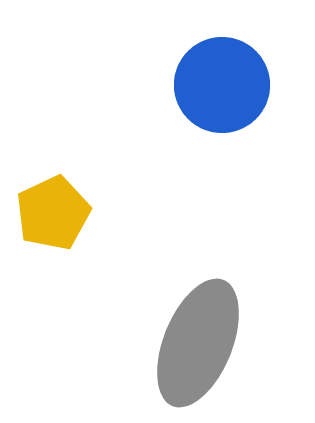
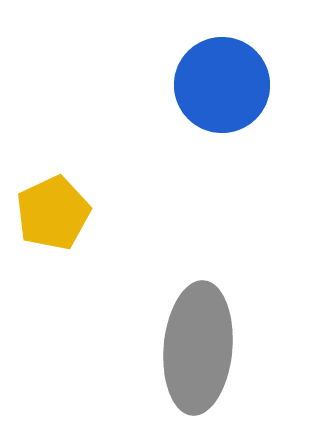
gray ellipse: moved 5 px down; rotated 17 degrees counterclockwise
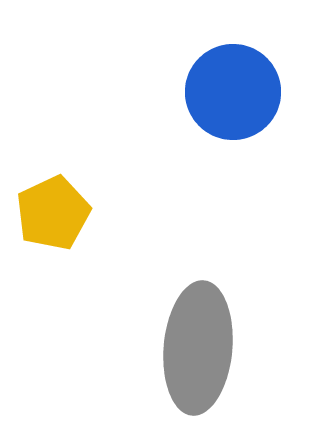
blue circle: moved 11 px right, 7 px down
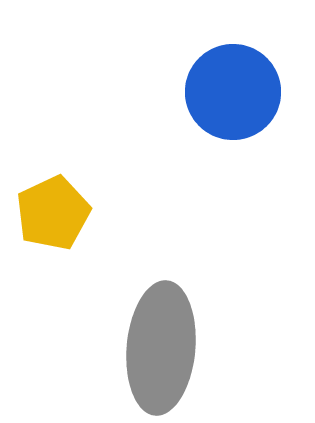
gray ellipse: moved 37 px left
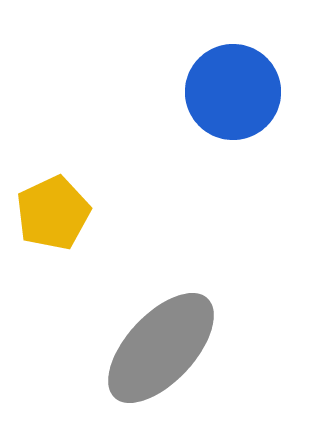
gray ellipse: rotated 38 degrees clockwise
